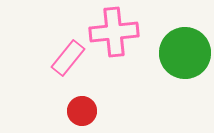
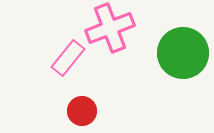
pink cross: moved 4 px left, 4 px up; rotated 15 degrees counterclockwise
green circle: moved 2 px left
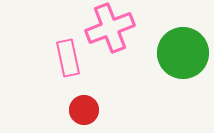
pink rectangle: rotated 51 degrees counterclockwise
red circle: moved 2 px right, 1 px up
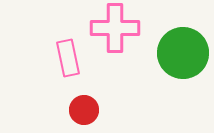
pink cross: moved 5 px right; rotated 21 degrees clockwise
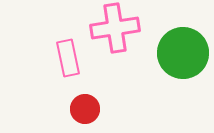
pink cross: rotated 9 degrees counterclockwise
red circle: moved 1 px right, 1 px up
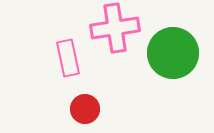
green circle: moved 10 px left
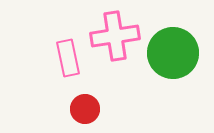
pink cross: moved 8 px down
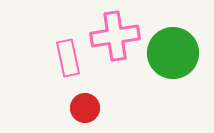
red circle: moved 1 px up
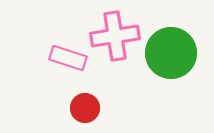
green circle: moved 2 px left
pink rectangle: rotated 60 degrees counterclockwise
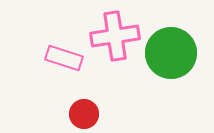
pink rectangle: moved 4 px left
red circle: moved 1 px left, 6 px down
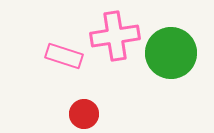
pink rectangle: moved 2 px up
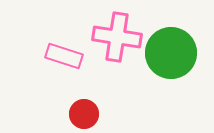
pink cross: moved 2 px right, 1 px down; rotated 18 degrees clockwise
